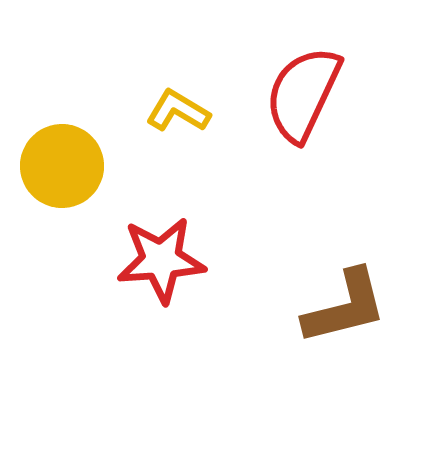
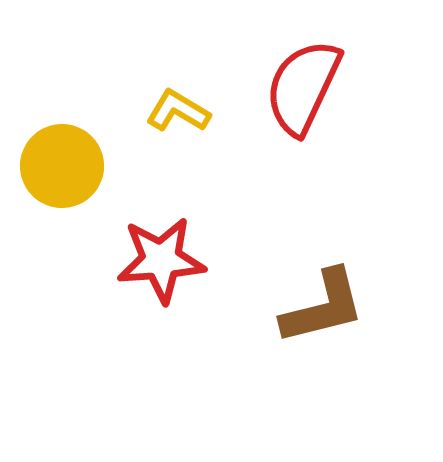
red semicircle: moved 7 px up
brown L-shape: moved 22 px left
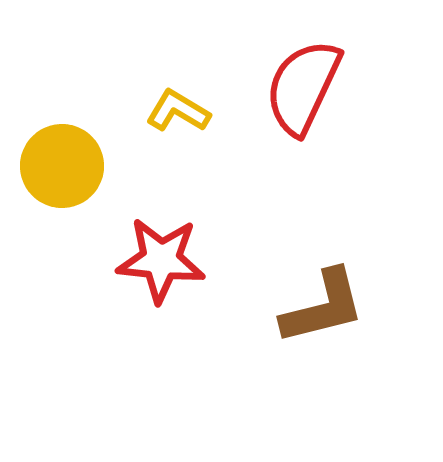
red star: rotated 10 degrees clockwise
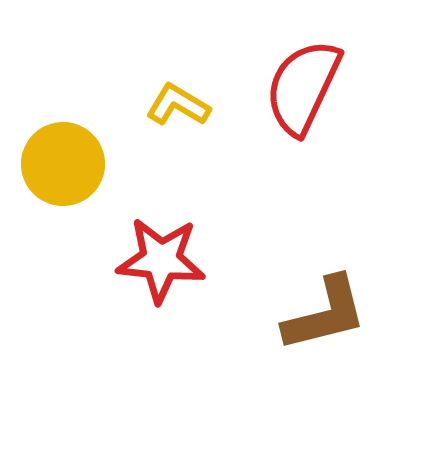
yellow L-shape: moved 6 px up
yellow circle: moved 1 px right, 2 px up
brown L-shape: moved 2 px right, 7 px down
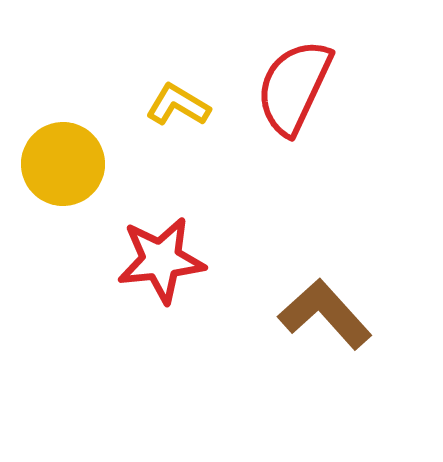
red semicircle: moved 9 px left
red star: rotated 12 degrees counterclockwise
brown L-shape: rotated 118 degrees counterclockwise
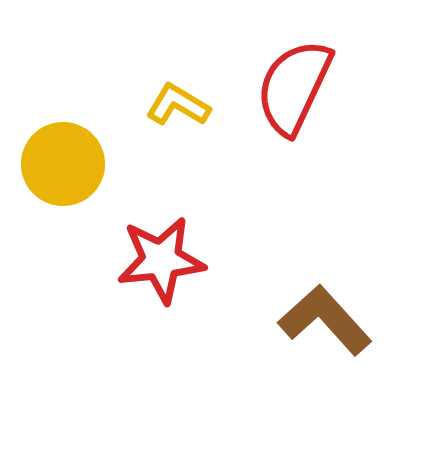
brown L-shape: moved 6 px down
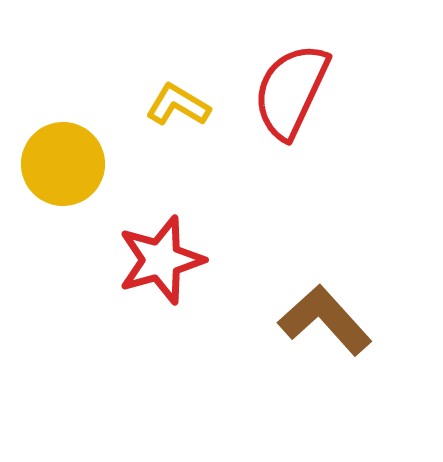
red semicircle: moved 3 px left, 4 px down
red star: rotated 10 degrees counterclockwise
